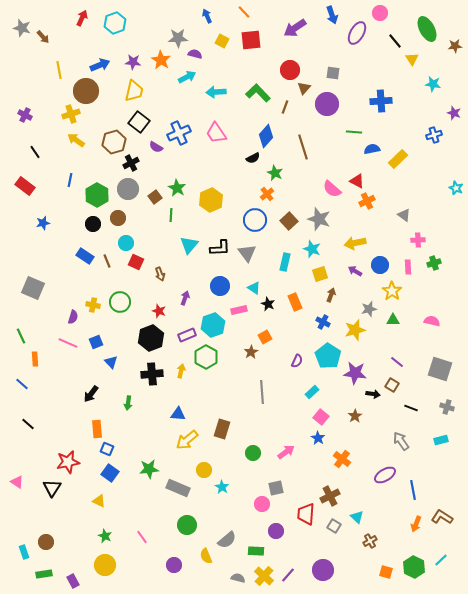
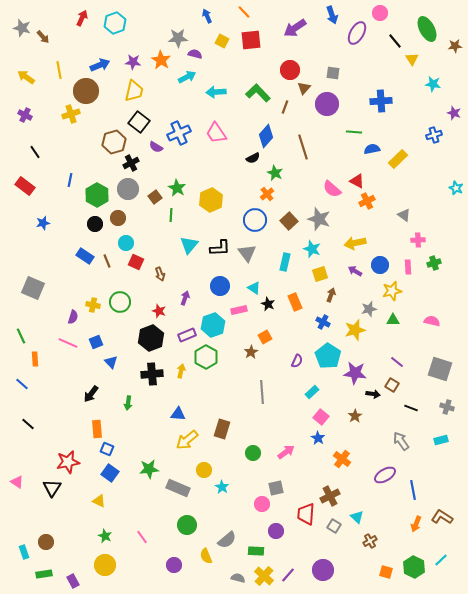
yellow arrow at (76, 140): moved 50 px left, 63 px up
black circle at (93, 224): moved 2 px right
yellow star at (392, 291): rotated 24 degrees clockwise
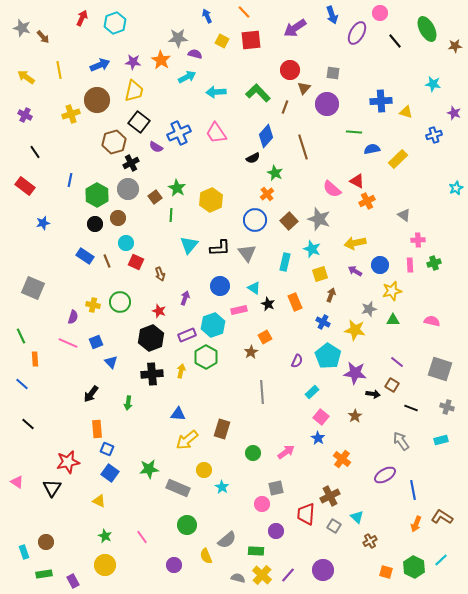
yellow triangle at (412, 59): moved 6 px left, 53 px down; rotated 40 degrees counterclockwise
brown circle at (86, 91): moved 11 px right, 9 px down
cyan star at (456, 188): rotated 24 degrees clockwise
pink rectangle at (408, 267): moved 2 px right, 2 px up
yellow star at (355, 330): rotated 25 degrees clockwise
yellow cross at (264, 576): moved 2 px left, 1 px up
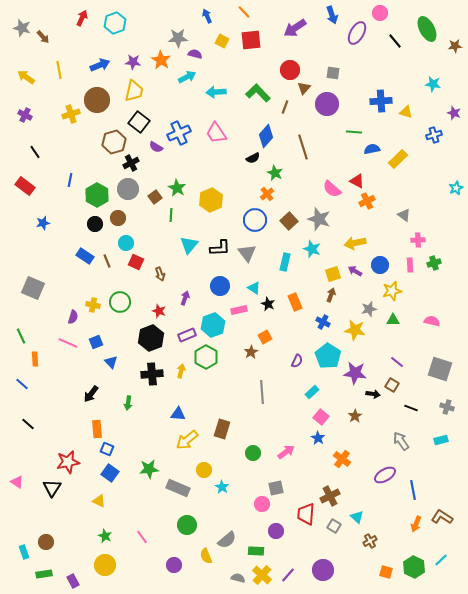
yellow square at (320, 274): moved 13 px right
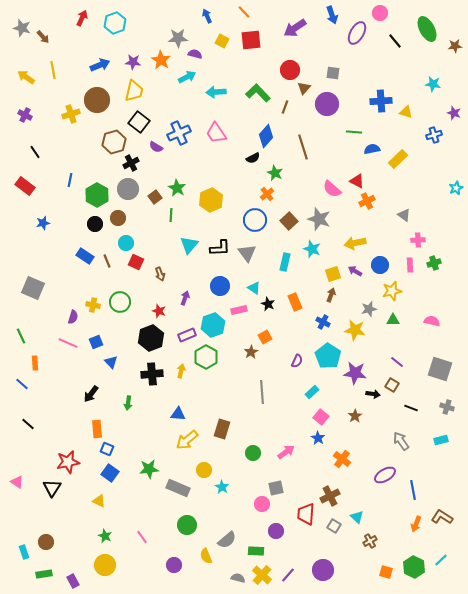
yellow line at (59, 70): moved 6 px left
orange rectangle at (35, 359): moved 4 px down
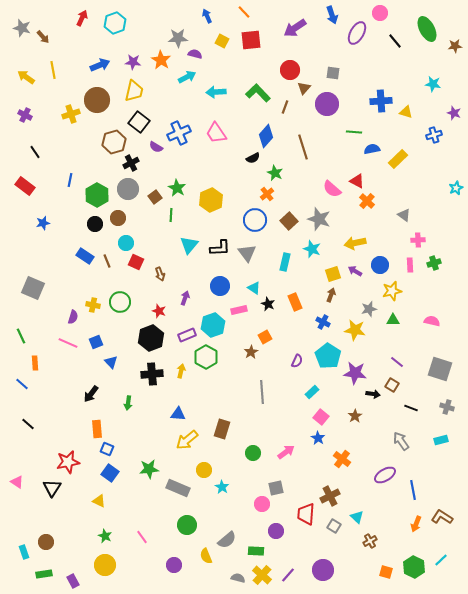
orange cross at (367, 201): rotated 21 degrees counterclockwise
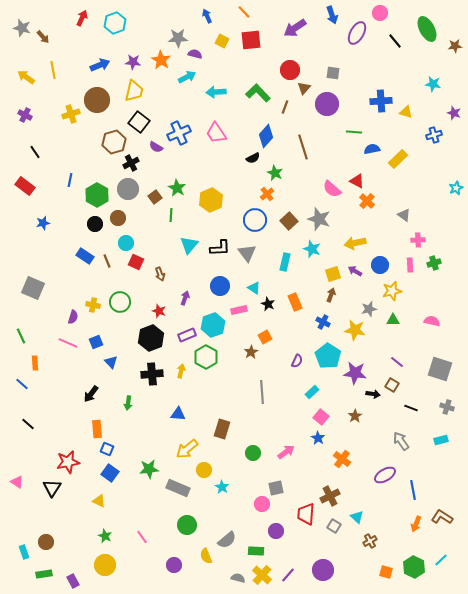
yellow arrow at (187, 440): moved 9 px down
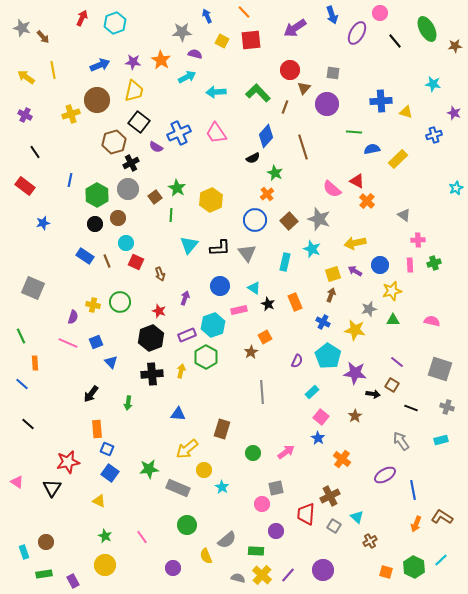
gray star at (178, 38): moved 4 px right, 6 px up
purple circle at (174, 565): moved 1 px left, 3 px down
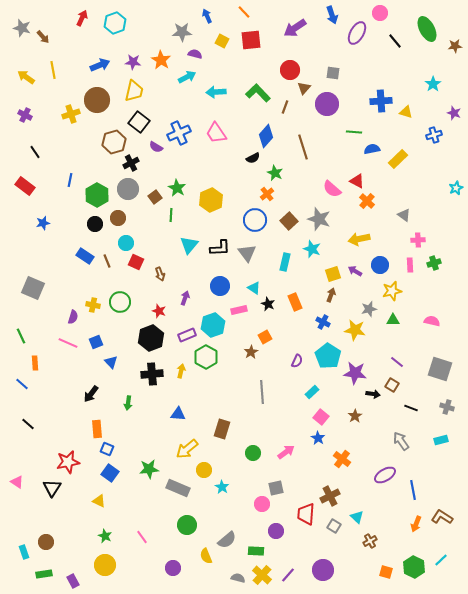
cyan star at (433, 84): rotated 28 degrees clockwise
yellow arrow at (355, 243): moved 4 px right, 4 px up
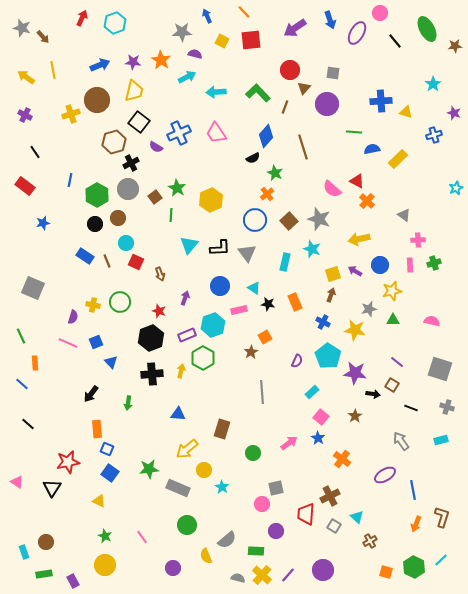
blue arrow at (332, 15): moved 2 px left, 5 px down
black star at (268, 304): rotated 16 degrees counterclockwise
green hexagon at (206, 357): moved 3 px left, 1 px down
pink arrow at (286, 452): moved 3 px right, 9 px up
brown L-shape at (442, 517): rotated 75 degrees clockwise
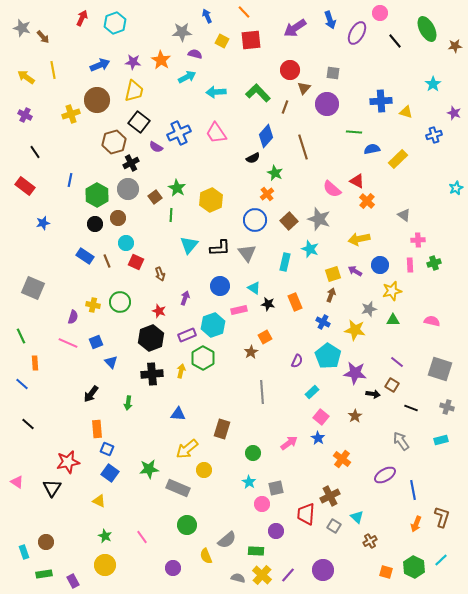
cyan star at (312, 249): moved 2 px left
cyan star at (222, 487): moved 27 px right, 5 px up
